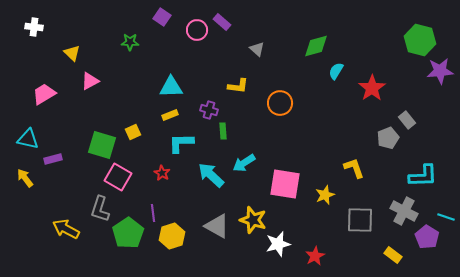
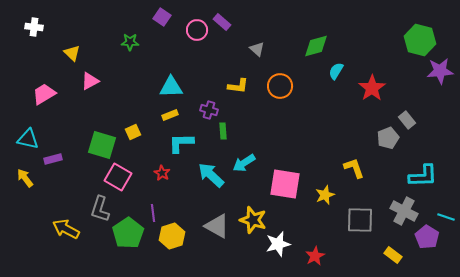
orange circle at (280, 103): moved 17 px up
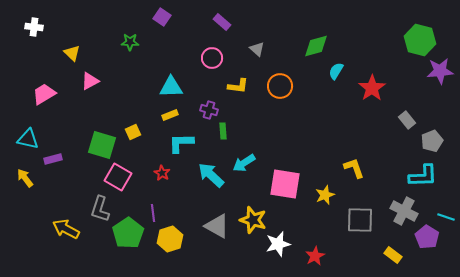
pink circle at (197, 30): moved 15 px right, 28 px down
gray pentagon at (388, 138): moved 44 px right, 3 px down
yellow hexagon at (172, 236): moved 2 px left, 3 px down
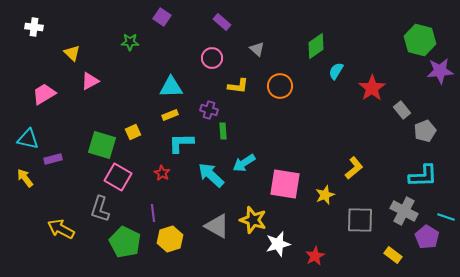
green diamond at (316, 46): rotated 20 degrees counterclockwise
gray rectangle at (407, 120): moved 5 px left, 10 px up
gray pentagon at (432, 141): moved 7 px left, 10 px up
yellow L-shape at (354, 168): rotated 70 degrees clockwise
yellow arrow at (66, 229): moved 5 px left
green pentagon at (128, 233): moved 3 px left, 9 px down; rotated 12 degrees counterclockwise
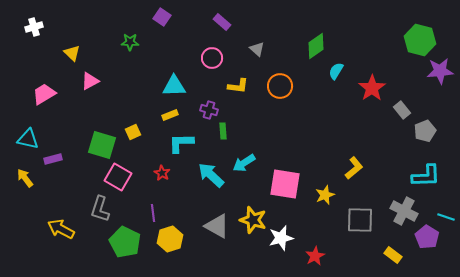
white cross at (34, 27): rotated 24 degrees counterclockwise
cyan triangle at (171, 87): moved 3 px right, 1 px up
cyan L-shape at (423, 176): moved 3 px right
white star at (278, 244): moved 3 px right, 6 px up
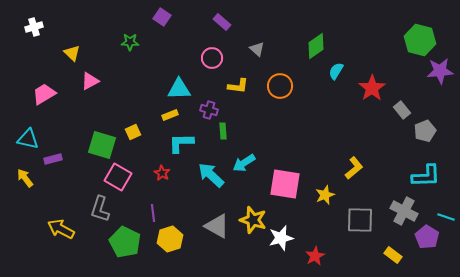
cyan triangle at (174, 86): moved 5 px right, 3 px down
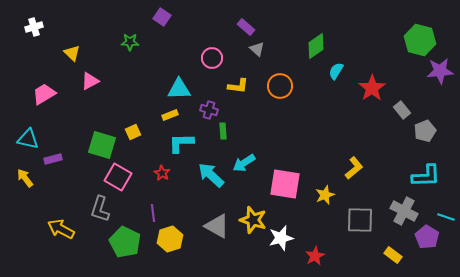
purple rectangle at (222, 22): moved 24 px right, 5 px down
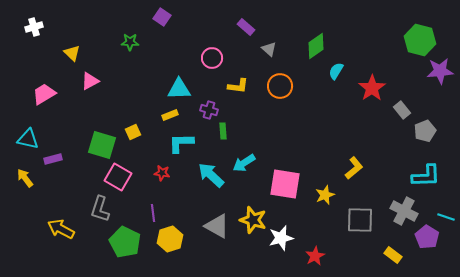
gray triangle at (257, 49): moved 12 px right
red star at (162, 173): rotated 21 degrees counterclockwise
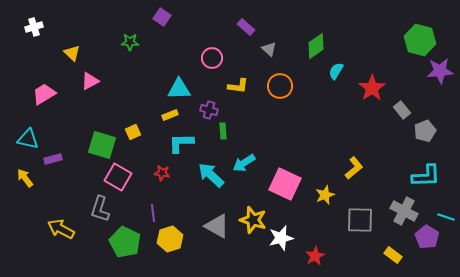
pink square at (285, 184): rotated 16 degrees clockwise
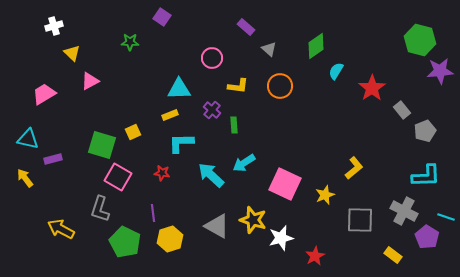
white cross at (34, 27): moved 20 px right, 1 px up
purple cross at (209, 110): moved 3 px right; rotated 24 degrees clockwise
green rectangle at (223, 131): moved 11 px right, 6 px up
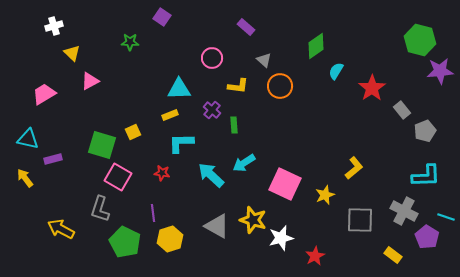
gray triangle at (269, 49): moved 5 px left, 11 px down
